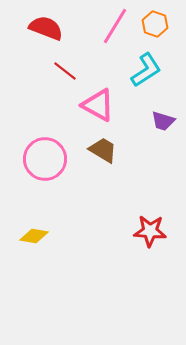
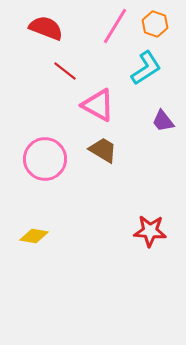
cyan L-shape: moved 2 px up
purple trapezoid: rotated 35 degrees clockwise
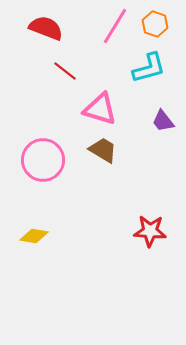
cyan L-shape: moved 3 px right; rotated 18 degrees clockwise
pink triangle: moved 2 px right, 4 px down; rotated 12 degrees counterclockwise
pink circle: moved 2 px left, 1 px down
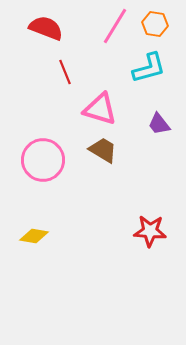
orange hexagon: rotated 10 degrees counterclockwise
red line: moved 1 px down; rotated 30 degrees clockwise
purple trapezoid: moved 4 px left, 3 px down
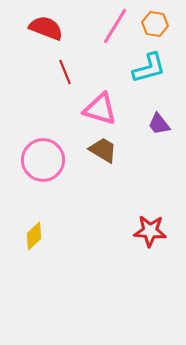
yellow diamond: rotated 52 degrees counterclockwise
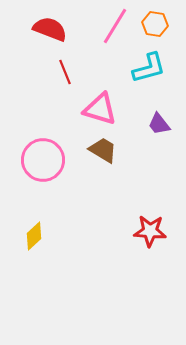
red semicircle: moved 4 px right, 1 px down
